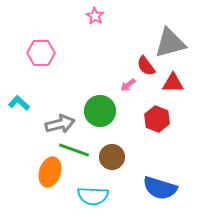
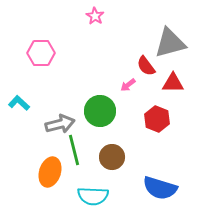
green line: rotated 56 degrees clockwise
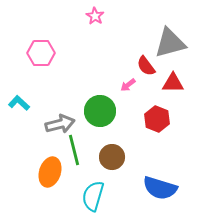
cyan semicircle: rotated 104 degrees clockwise
